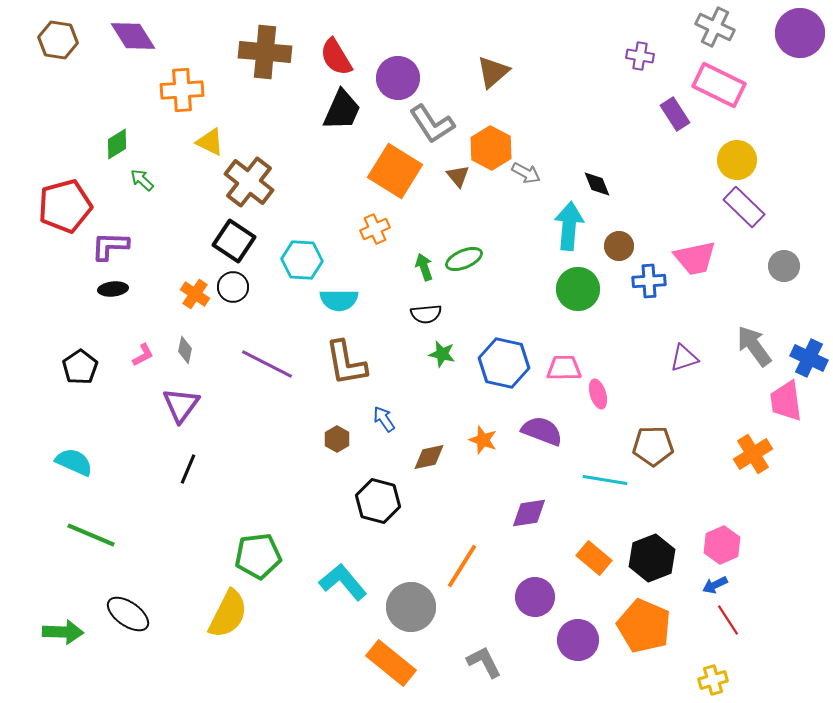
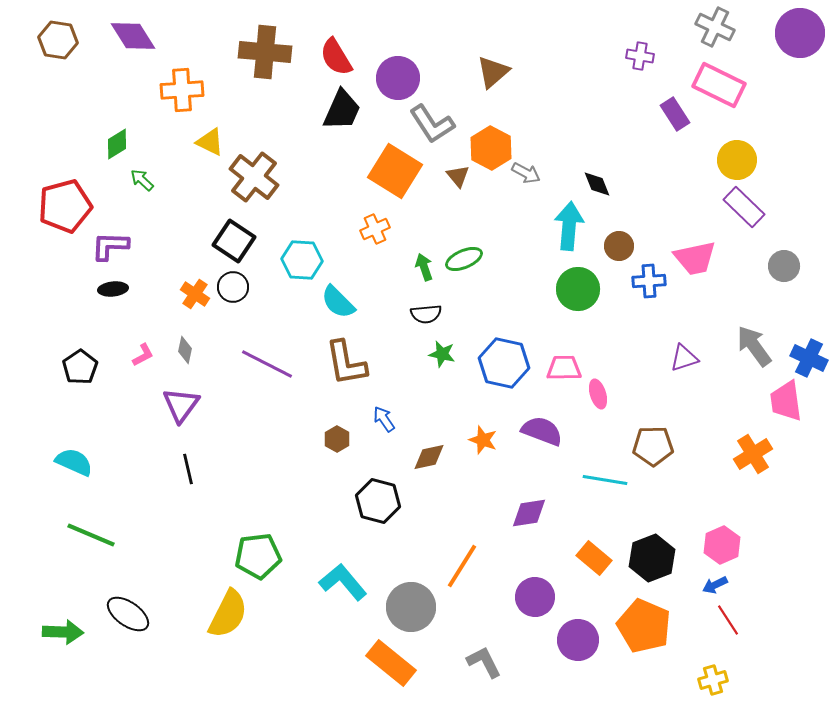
brown cross at (249, 182): moved 5 px right, 5 px up
cyan semicircle at (339, 300): moved 1 px left, 2 px down; rotated 45 degrees clockwise
black line at (188, 469): rotated 36 degrees counterclockwise
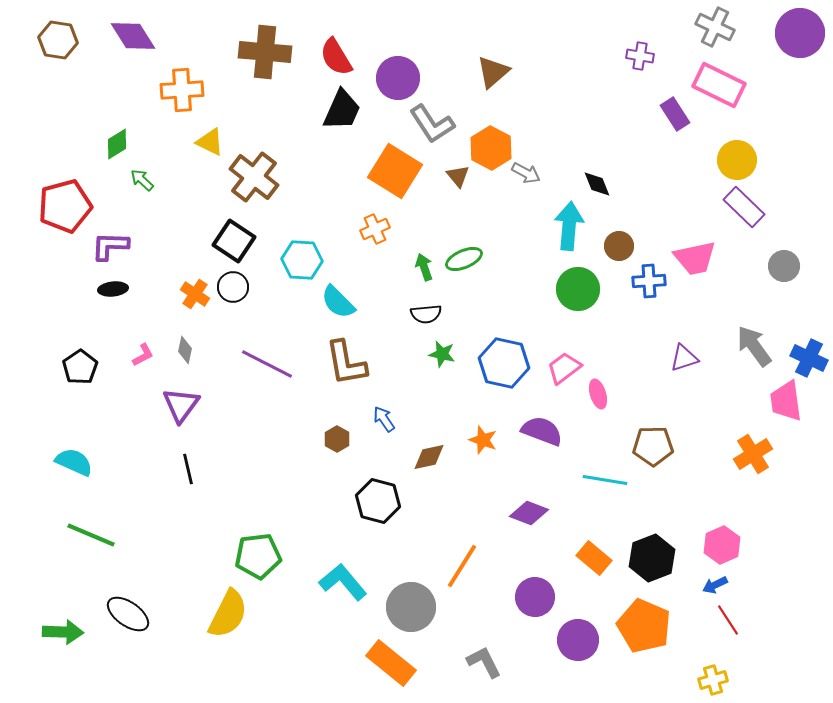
pink trapezoid at (564, 368): rotated 36 degrees counterclockwise
purple diamond at (529, 513): rotated 30 degrees clockwise
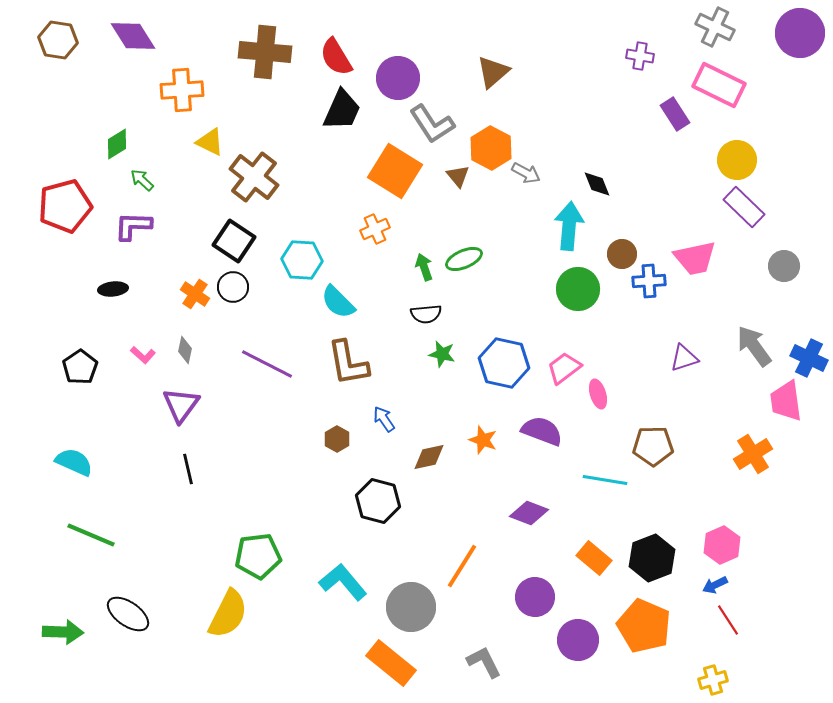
purple L-shape at (110, 246): moved 23 px right, 20 px up
brown circle at (619, 246): moved 3 px right, 8 px down
pink L-shape at (143, 355): rotated 70 degrees clockwise
brown L-shape at (346, 363): moved 2 px right
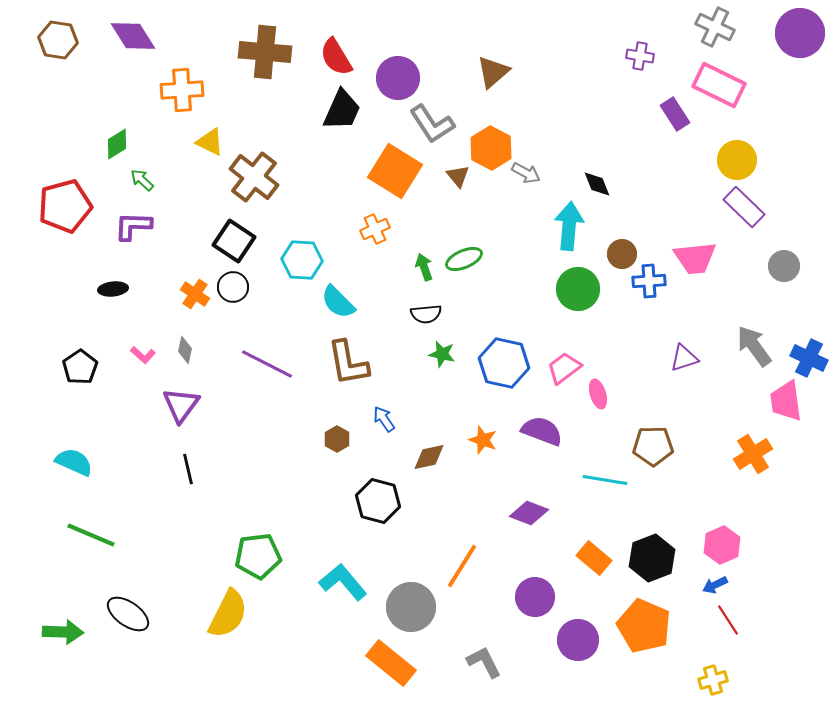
pink trapezoid at (695, 258): rotated 6 degrees clockwise
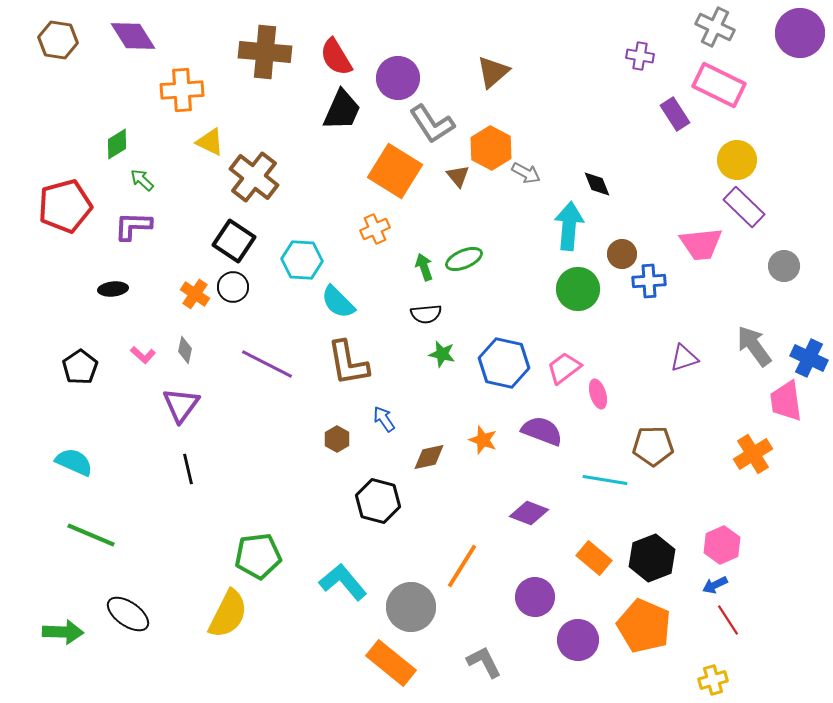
pink trapezoid at (695, 258): moved 6 px right, 14 px up
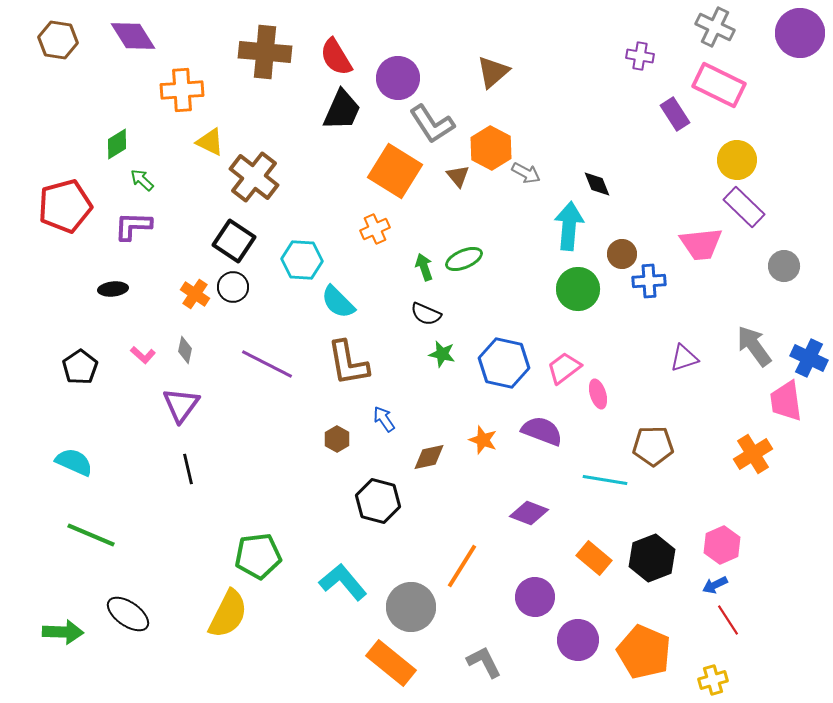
black semicircle at (426, 314): rotated 28 degrees clockwise
orange pentagon at (644, 626): moved 26 px down
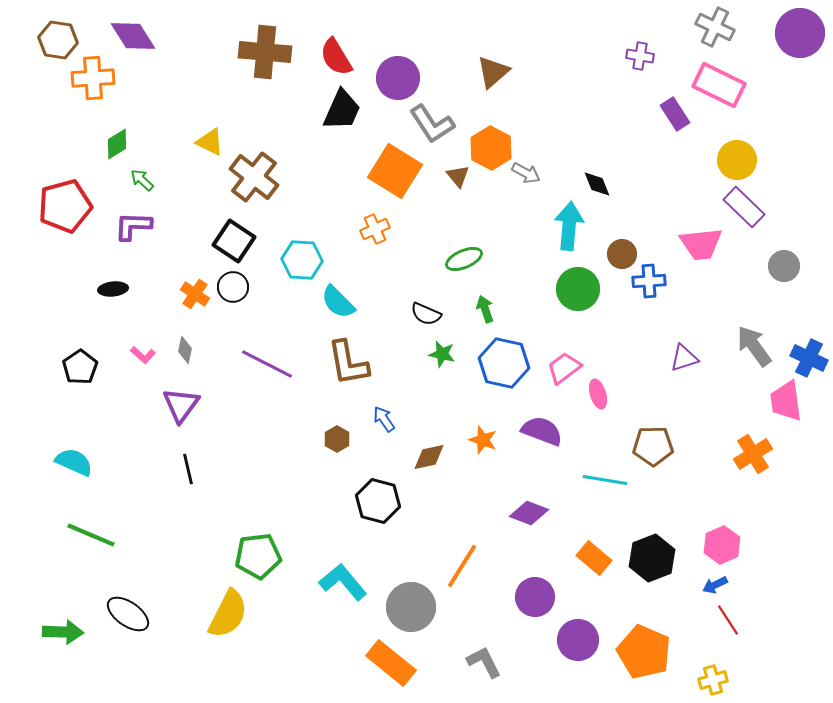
orange cross at (182, 90): moved 89 px left, 12 px up
green arrow at (424, 267): moved 61 px right, 42 px down
